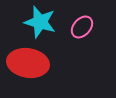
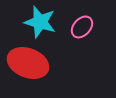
red ellipse: rotated 12 degrees clockwise
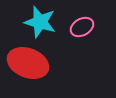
pink ellipse: rotated 20 degrees clockwise
